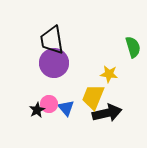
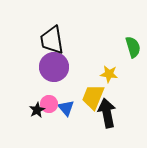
purple circle: moved 4 px down
black arrow: rotated 88 degrees counterclockwise
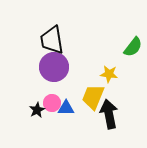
green semicircle: rotated 55 degrees clockwise
pink circle: moved 3 px right, 1 px up
blue triangle: rotated 48 degrees counterclockwise
black arrow: moved 2 px right, 1 px down
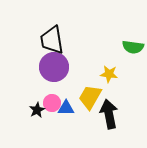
green semicircle: rotated 60 degrees clockwise
yellow trapezoid: moved 3 px left; rotated 8 degrees clockwise
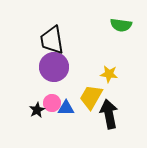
green semicircle: moved 12 px left, 22 px up
yellow trapezoid: moved 1 px right
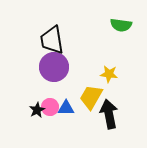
pink circle: moved 2 px left, 4 px down
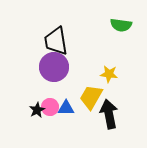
black trapezoid: moved 4 px right, 1 px down
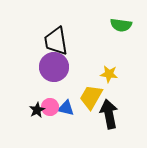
blue triangle: rotated 12 degrees clockwise
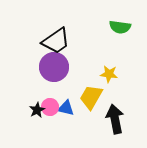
green semicircle: moved 1 px left, 2 px down
black trapezoid: rotated 116 degrees counterclockwise
black arrow: moved 6 px right, 5 px down
